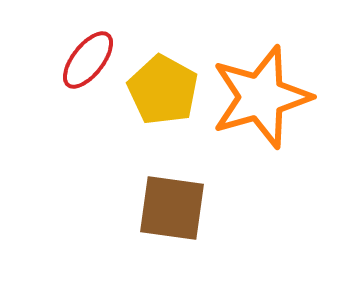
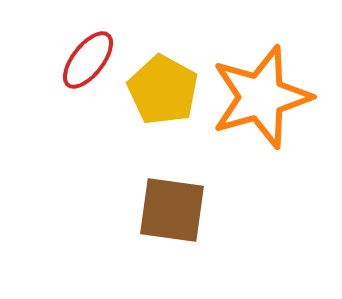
brown square: moved 2 px down
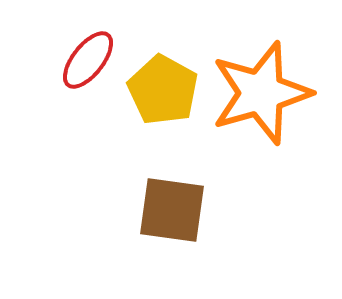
orange star: moved 4 px up
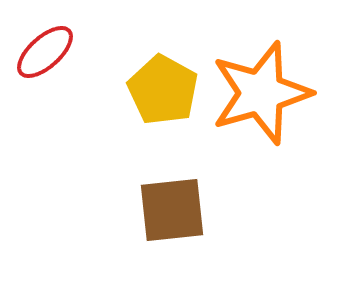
red ellipse: moved 43 px left, 8 px up; rotated 10 degrees clockwise
brown square: rotated 14 degrees counterclockwise
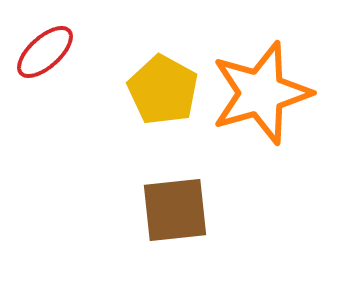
brown square: moved 3 px right
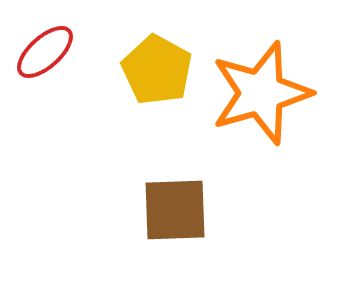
yellow pentagon: moved 6 px left, 20 px up
brown square: rotated 4 degrees clockwise
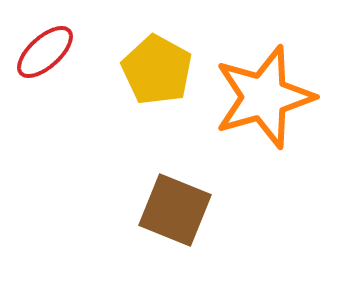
orange star: moved 3 px right, 4 px down
brown square: rotated 24 degrees clockwise
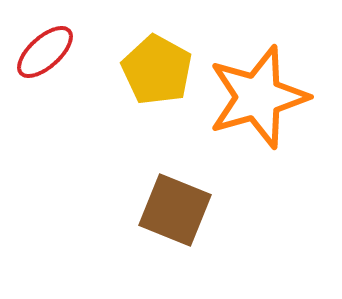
orange star: moved 6 px left
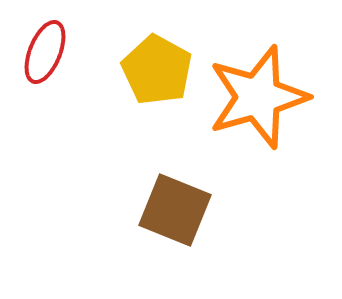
red ellipse: rotated 26 degrees counterclockwise
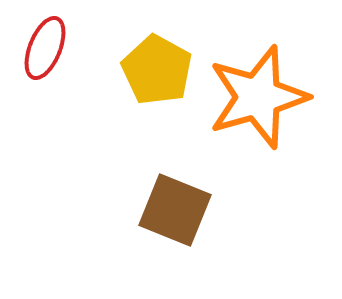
red ellipse: moved 4 px up
